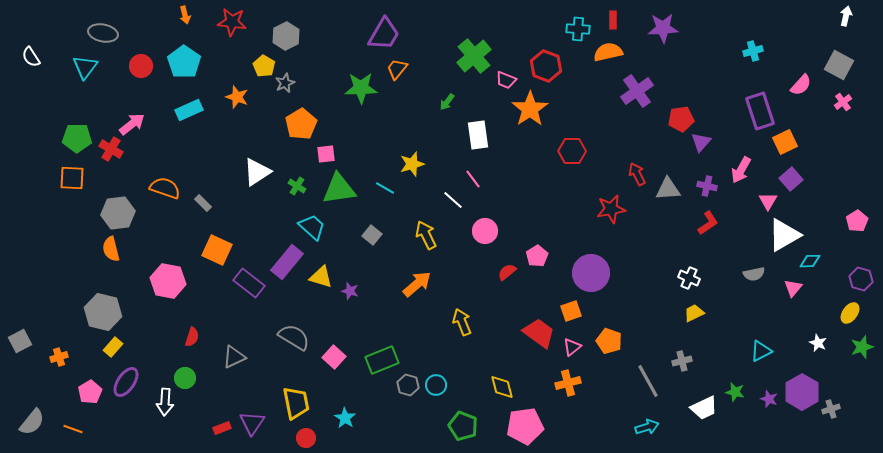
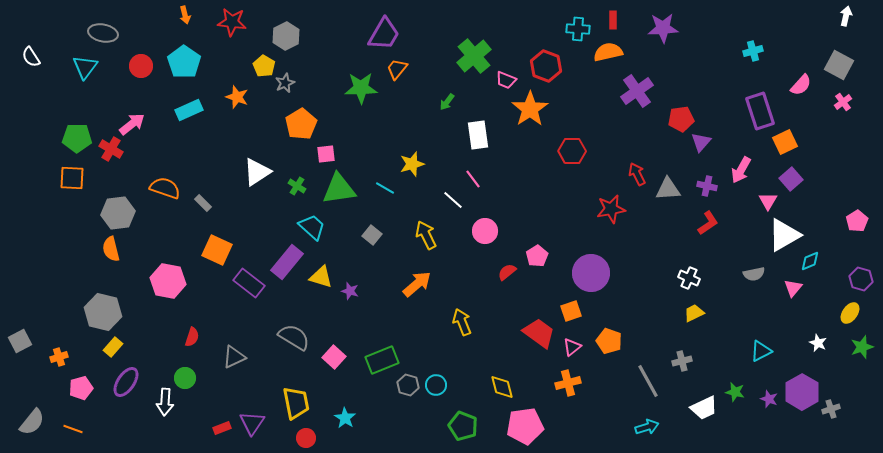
cyan diamond at (810, 261): rotated 20 degrees counterclockwise
pink pentagon at (90, 392): moved 9 px left, 4 px up; rotated 15 degrees clockwise
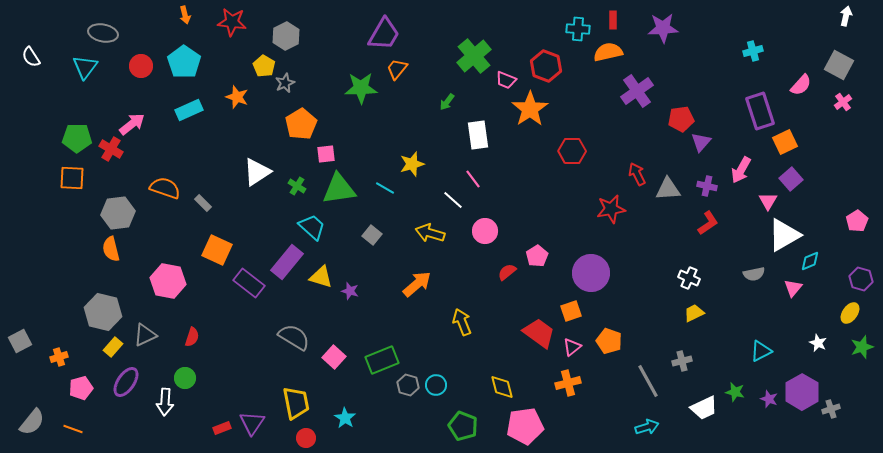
yellow arrow at (426, 235): moved 4 px right, 2 px up; rotated 48 degrees counterclockwise
gray triangle at (234, 357): moved 89 px left, 22 px up
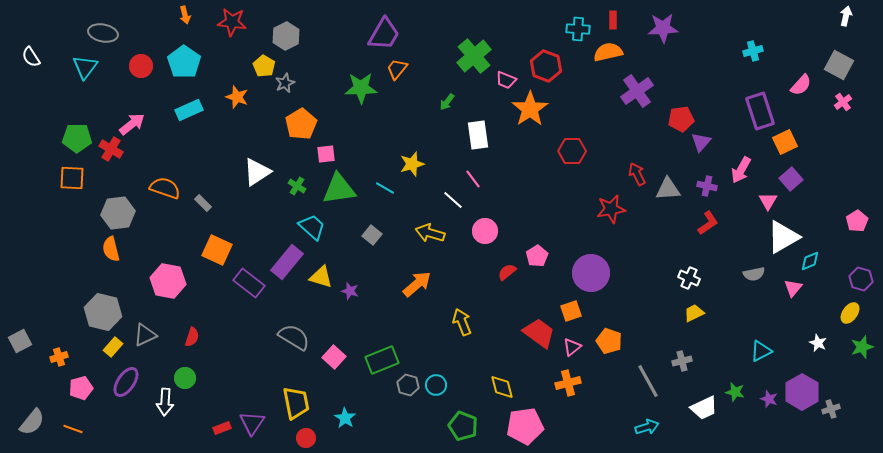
white triangle at (784, 235): moved 1 px left, 2 px down
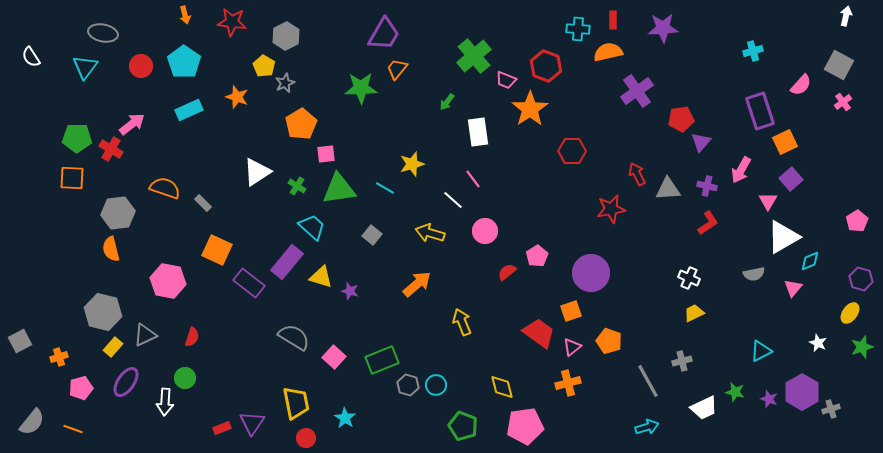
white rectangle at (478, 135): moved 3 px up
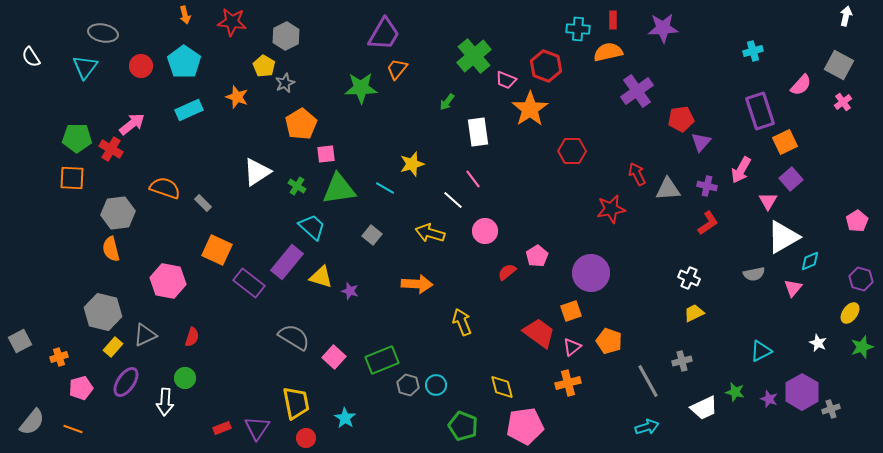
orange arrow at (417, 284): rotated 44 degrees clockwise
purple triangle at (252, 423): moved 5 px right, 5 px down
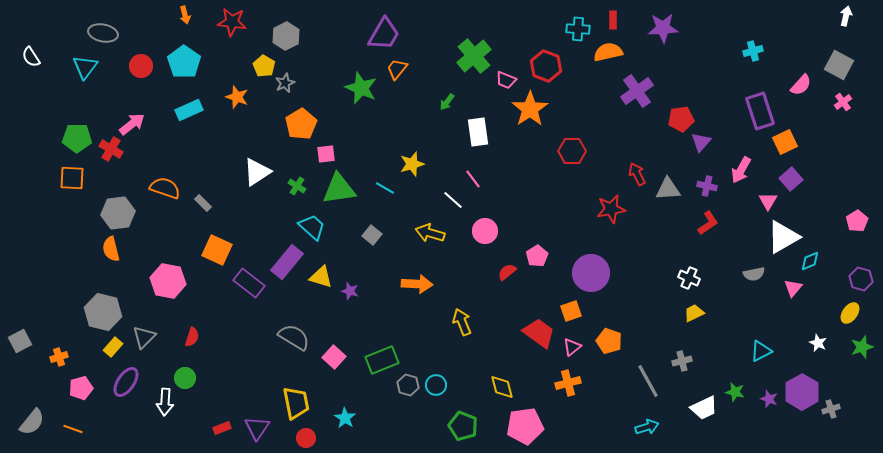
green star at (361, 88): rotated 24 degrees clockwise
gray triangle at (145, 335): moved 1 px left, 2 px down; rotated 20 degrees counterclockwise
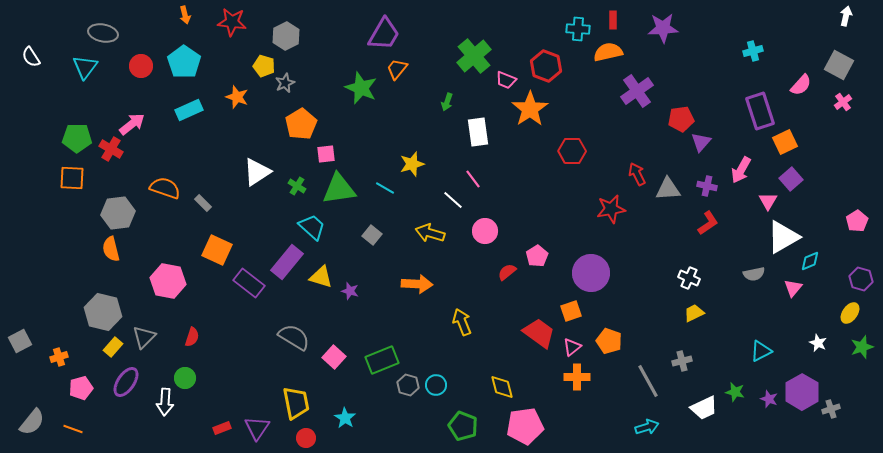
yellow pentagon at (264, 66): rotated 15 degrees counterclockwise
green arrow at (447, 102): rotated 18 degrees counterclockwise
orange cross at (568, 383): moved 9 px right, 6 px up; rotated 15 degrees clockwise
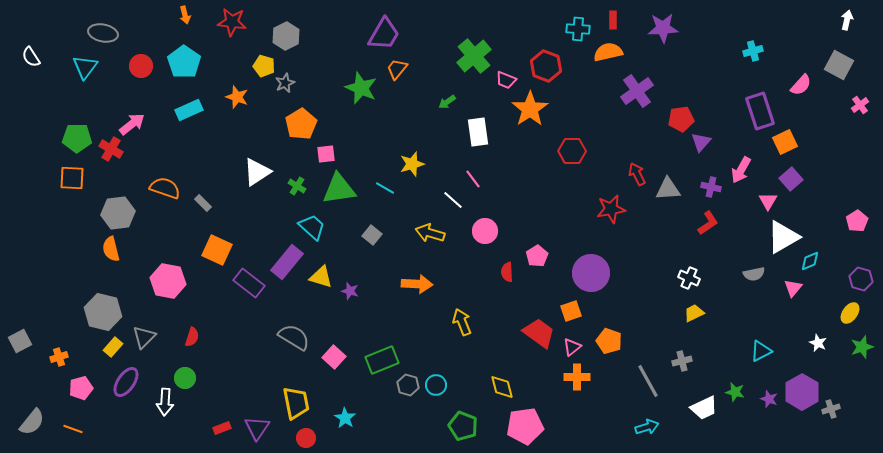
white arrow at (846, 16): moved 1 px right, 4 px down
green arrow at (447, 102): rotated 36 degrees clockwise
pink cross at (843, 102): moved 17 px right, 3 px down
purple cross at (707, 186): moved 4 px right, 1 px down
red semicircle at (507, 272): rotated 54 degrees counterclockwise
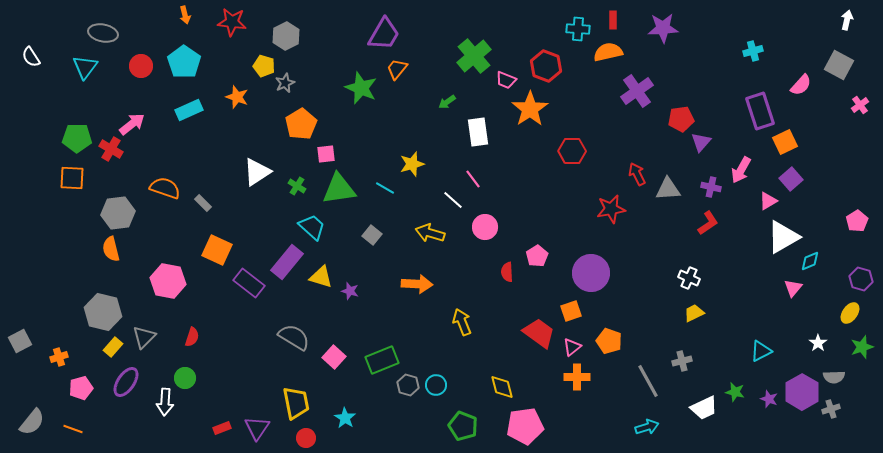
pink triangle at (768, 201): rotated 30 degrees clockwise
pink circle at (485, 231): moved 4 px up
gray semicircle at (754, 274): moved 80 px right, 103 px down; rotated 10 degrees clockwise
white star at (818, 343): rotated 12 degrees clockwise
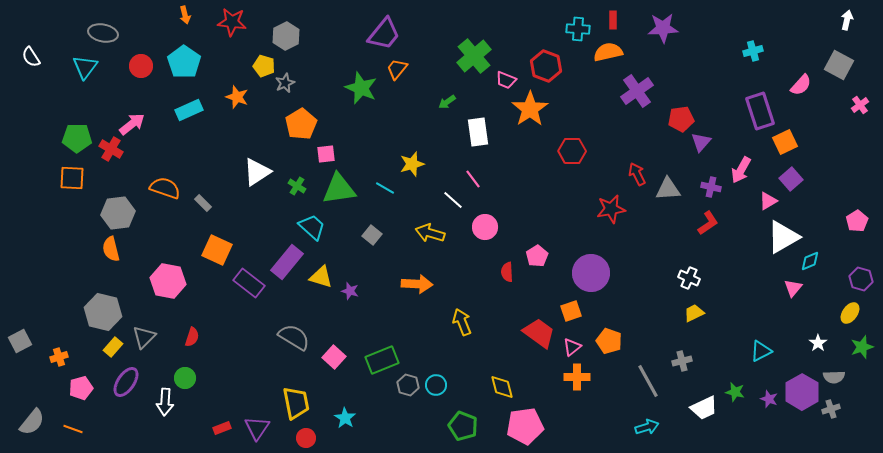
purple trapezoid at (384, 34): rotated 9 degrees clockwise
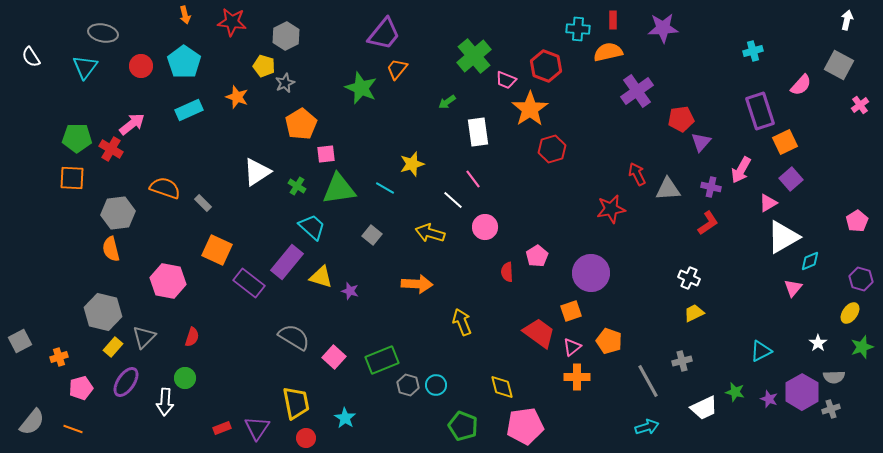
red hexagon at (572, 151): moved 20 px left, 2 px up; rotated 16 degrees counterclockwise
pink triangle at (768, 201): moved 2 px down
